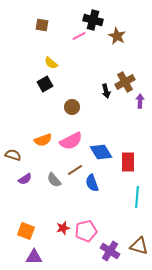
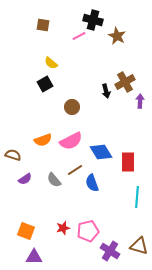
brown square: moved 1 px right
pink pentagon: moved 2 px right
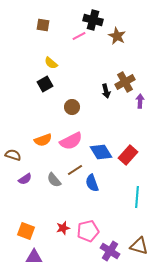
red rectangle: moved 7 px up; rotated 42 degrees clockwise
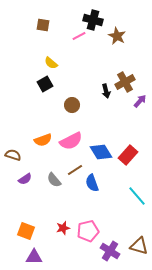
purple arrow: rotated 40 degrees clockwise
brown circle: moved 2 px up
cyan line: moved 1 px up; rotated 45 degrees counterclockwise
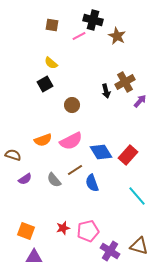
brown square: moved 9 px right
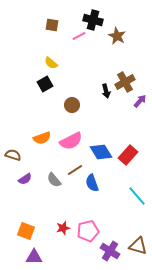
orange semicircle: moved 1 px left, 2 px up
brown triangle: moved 1 px left
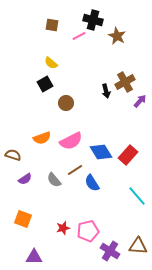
brown circle: moved 6 px left, 2 px up
blue semicircle: rotated 12 degrees counterclockwise
orange square: moved 3 px left, 12 px up
brown triangle: rotated 12 degrees counterclockwise
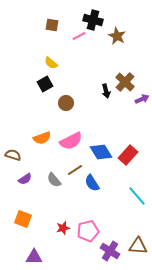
brown cross: rotated 18 degrees counterclockwise
purple arrow: moved 2 px right, 2 px up; rotated 24 degrees clockwise
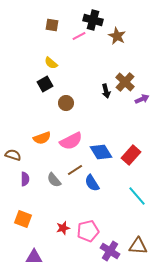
red rectangle: moved 3 px right
purple semicircle: rotated 56 degrees counterclockwise
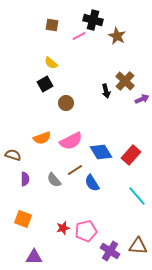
brown cross: moved 1 px up
pink pentagon: moved 2 px left
